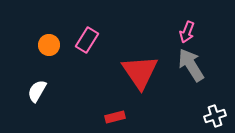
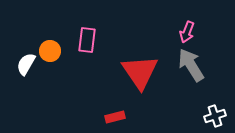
pink rectangle: rotated 25 degrees counterclockwise
orange circle: moved 1 px right, 6 px down
white semicircle: moved 11 px left, 27 px up
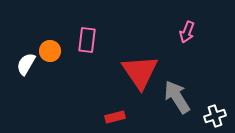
gray arrow: moved 14 px left, 32 px down
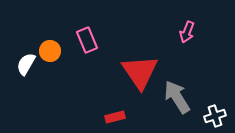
pink rectangle: rotated 30 degrees counterclockwise
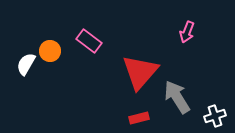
pink rectangle: moved 2 px right, 1 px down; rotated 30 degrees counterclockwise
red triangle: rotated 15 degrees clockwise
red rectangle: moved 24 px right, 1 px down
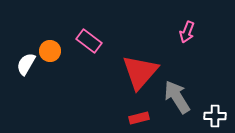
white cross: rotated 20 degrees clockwise
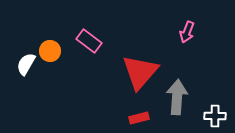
gray arrow: rotated 36 degrees clockwise
